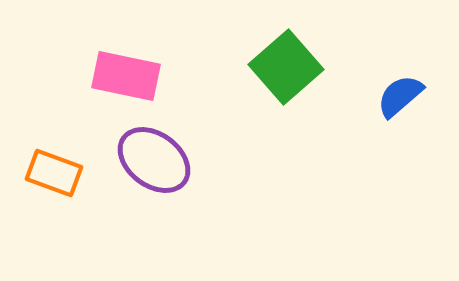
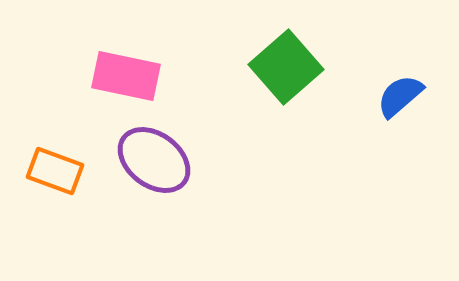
orange rectangle: moved 1 px right, 2 px up
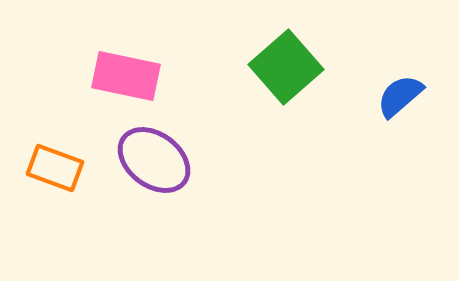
orange rectangle: moved 3 px up
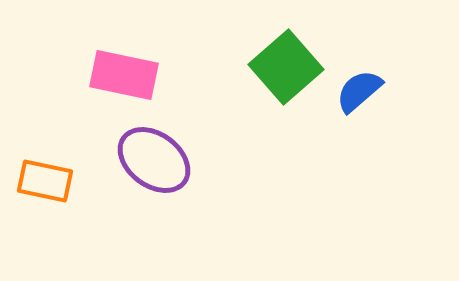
pink rectangle: moved 2 px left, 1 px up
blue semicircle: moved 41 px left, 5 px up
orange rectangle: moved 10 px left, 13 px down; rotated 8 degrees counterclockwise
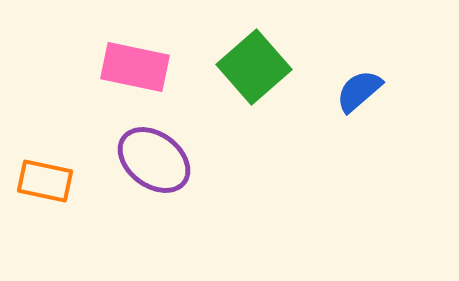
green square: moved 32 px left
pink rectangle: moved 11 px right, 8 px up
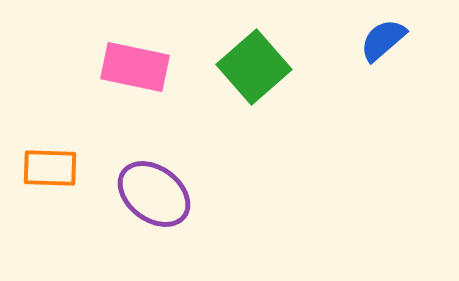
blue semicircle: moved 24 px right, 51 px up
purple ellipse: moved 34 px down
orange rectangle: moved 5 px right, 13 px up; rotated 10 degrees counterclockwise
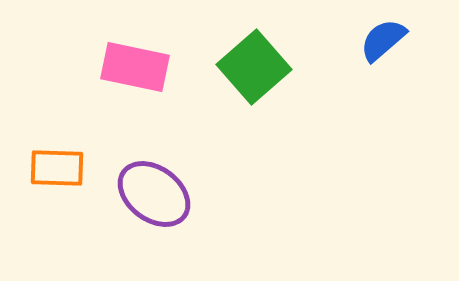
orange rectangle: moved 7 px right
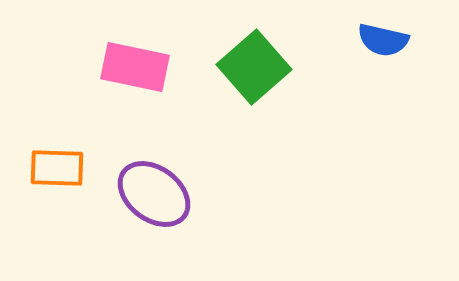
blue semicircle: rotated 126 degrees counterclockwise
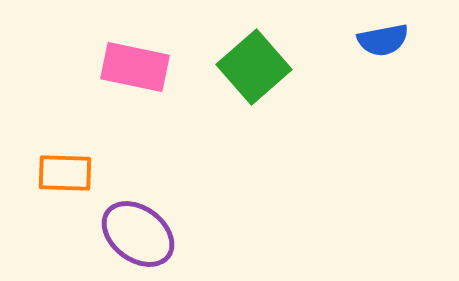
blue semicircle: rotated 24 degrees counterclockwise
orange rectangle: moved 8 px right, 5 px down
purple ellipse: moved 16 px left, 40 px down
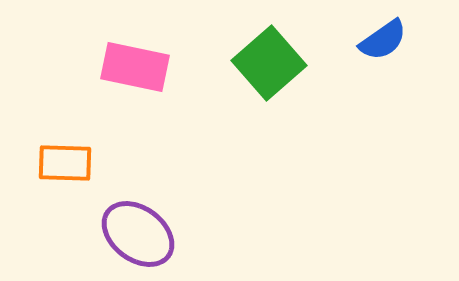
blue semicircle: rotated 24 degrees counterclockwise
green square: moved 15 px right, 4 px up
orange rectangle: moved 10 px up
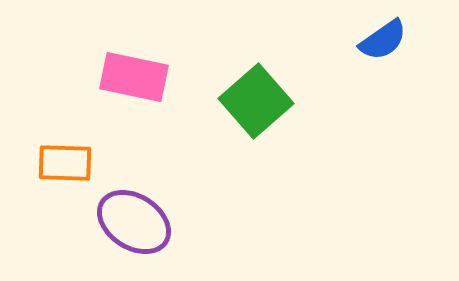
green square: moved 13 px left, 38 px down
pink rectangle: moved 1 px left, 10 px down
purple ellipse: moved 4 px left, 12 px up; rotated 4 degrees counterclockwise
